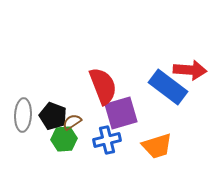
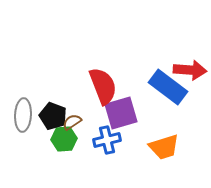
orange trapezoid: moved 7 px right, 1 px down
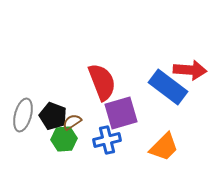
red semicircle: moved 1 px left, 4 px up
gray ellipse: rotated 12 degrees clockwise
orange trapezoid: rotated 28 degrees counterclockwise
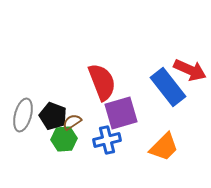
red arrow: rotated 20 degrees clockwise
blue rectangle: rotated 15 degrees clockwise
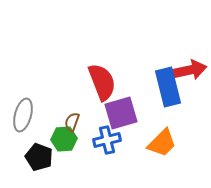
red arrow: rotated 36 degrees counterclockwise
blue rectangle: rotated 24 degrees clockwise
black pentagon: moved 14 px left, 41 px down
brown semicircle: rotated 36 degrees counterclockwise
orange trapezoid: moved 2 px left, 4 px up
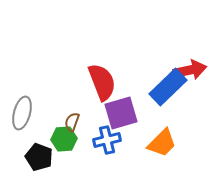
blue rectangle: rotated 60 degrees clockwise
gray ellipse: moved 1 px left, 2 px up
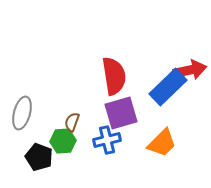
red semicircle: moved 12 px right, 6 px up; rotated 12 degrees clockwise
green hexagon: moved 1 px left, 2 px down
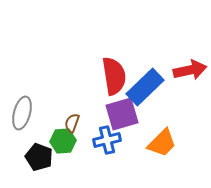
blue rectangle: moved 23 px left
purple square: moved 1 px right, 1 px down
brown semicircle: moved 1 px down
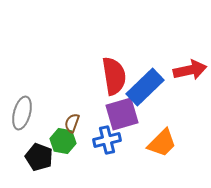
green hexagon: rotated 15 degrees clockwise
